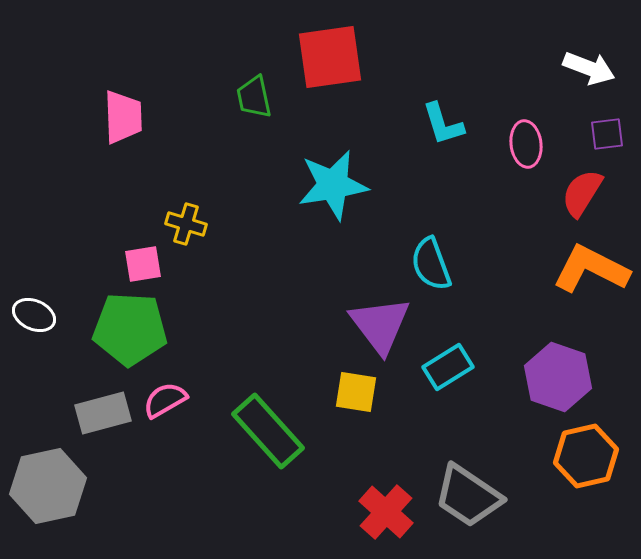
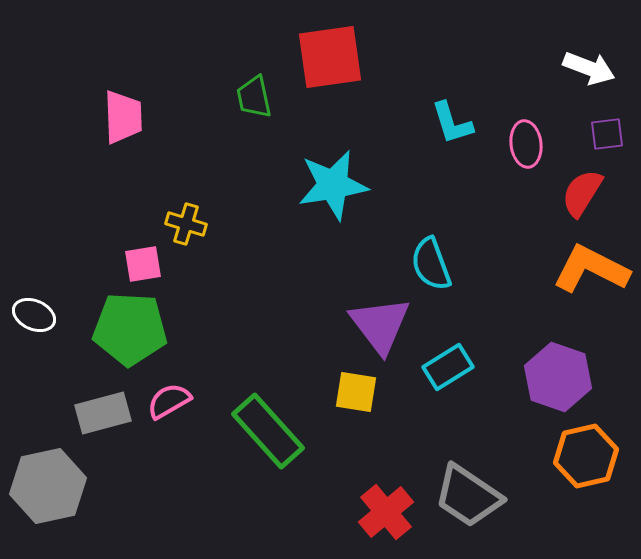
cyan L-shape: moved 9 px right, 1 px up
pink semicircle: moved 4 px right, 1 px down
red cross: rotated 8 degrees clockwise
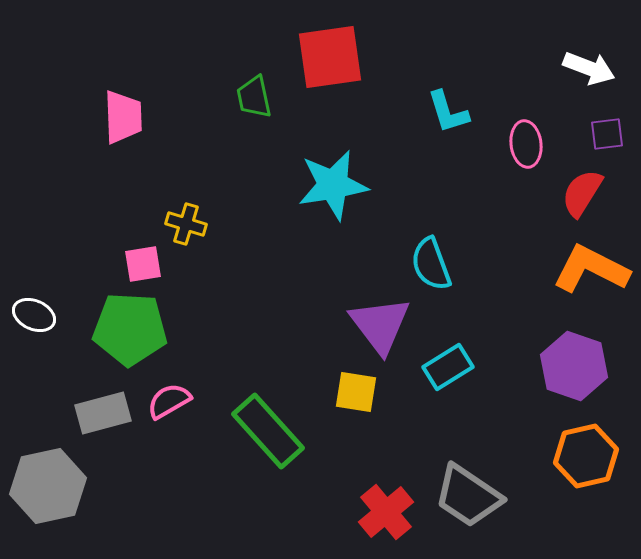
cyan L-shape: moved 4 px left, 11 px up
purple hexagon: moved 16 px right, 11 px up
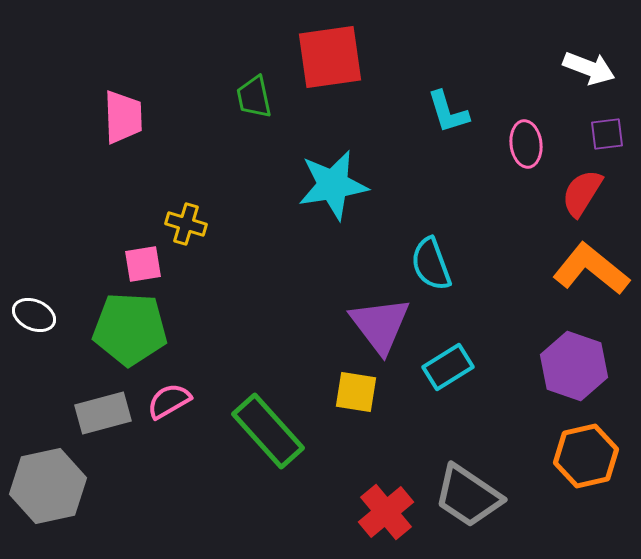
orange L-shape: rotated 12 degrees clockwise
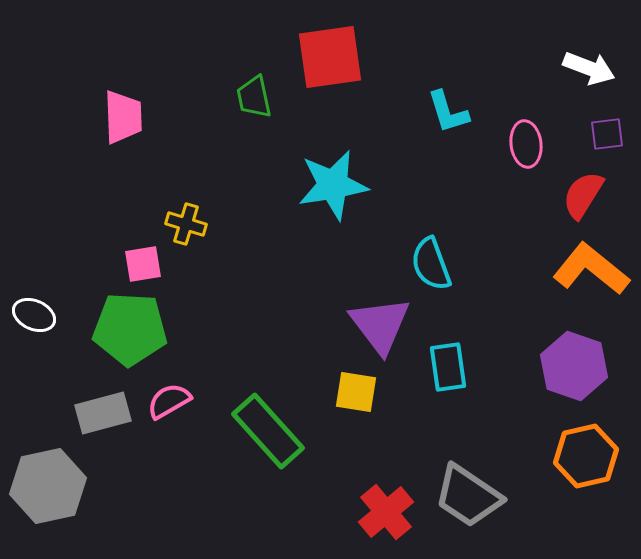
red semicircle: moved 1 px right, 2 px down
cyan rectangle: rotated 66 degrees counterclockwise
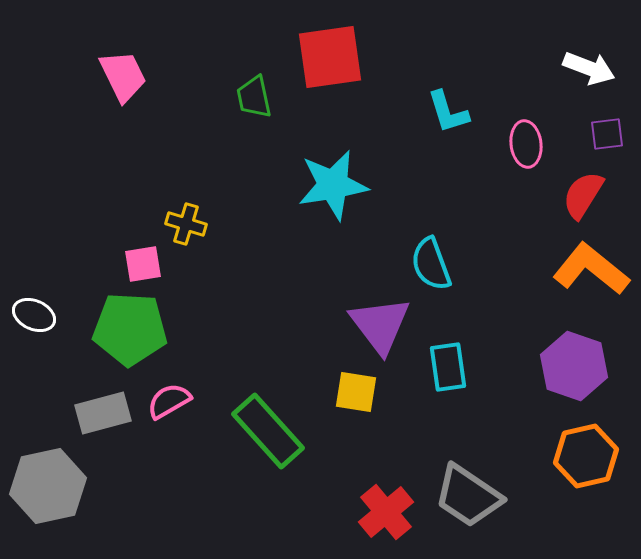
pink trapezoid: moved 41 px up; rotated 24 degrees counterclockwise
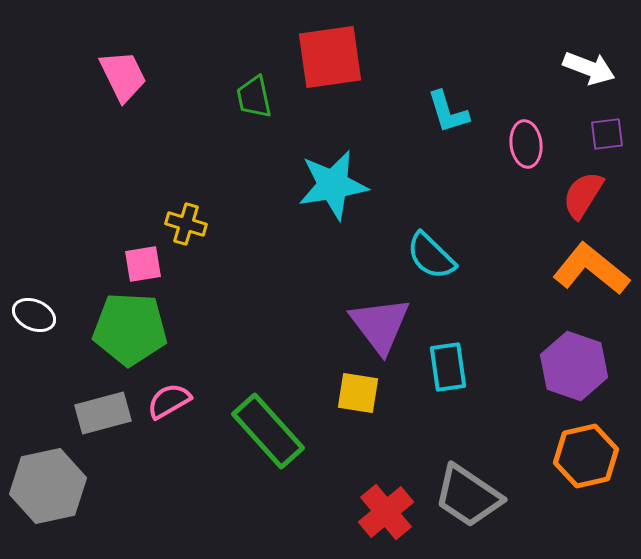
cyan semicircle: moved 8 px up; rotated 26 degrees counterclockwise
yellow square: moved 2 px right, 1 px down
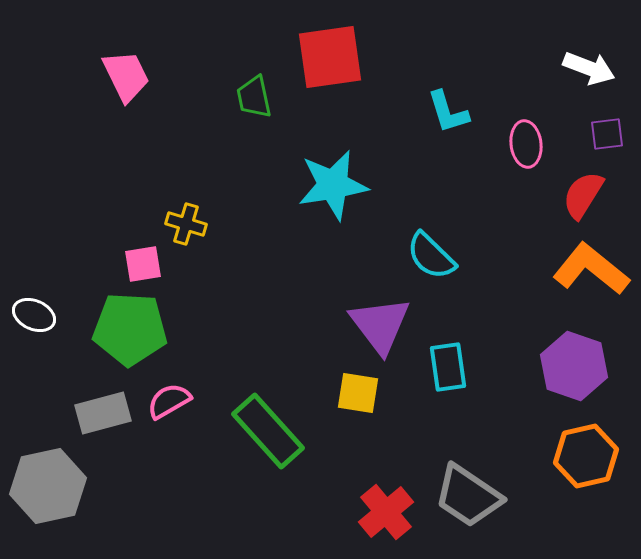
pink trapezoid: moved 3 px right
